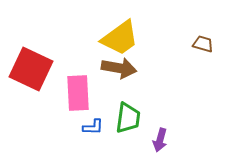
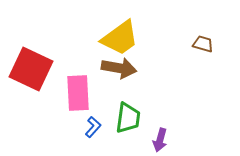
blue L-shape: rotated 50 degrees counterclockwise
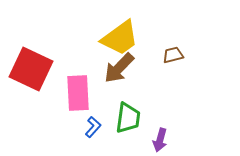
brown trapezoid: moved 30 px left, 11 px down; rotated 30 degrees counterclockwise
brown arrow: rotated 124 degrees clockwise
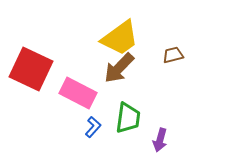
pink rectangle: rotated 60 degrees counterclockwise
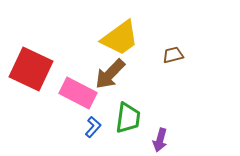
brown arrow: moved 9 px left, 6 px down
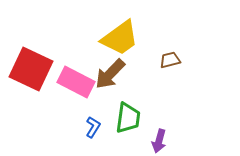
brown trapezoid: moved 3 px left, 5 px down
pink rectangle: moved 2 px left, 11 px up
blue L-shape: rotated 10 degrees counterclockwise
purple arrow: moved 1 px left, 1 px down
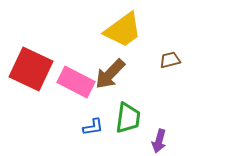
yellow trapezoid: moved 3 px right, 8 px up
blue L-shape: rotated 50 degrees clockwise
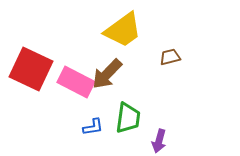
brown trapezoid: moved 3 px up
brown arrow: moved 3 px left
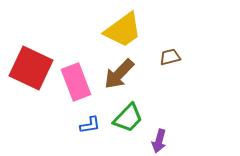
red square: moved 1 px up
brown arrow: moved 12 px right
pink rectangle: rotated 42 degrees clockwise
green trapezoid: rotated 36 degrees clockwise
blue L-shape: moved 3 px left, 2 px up
